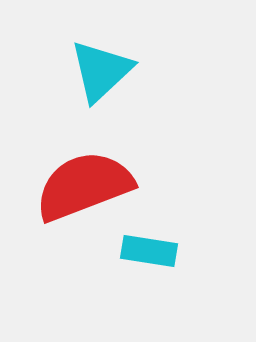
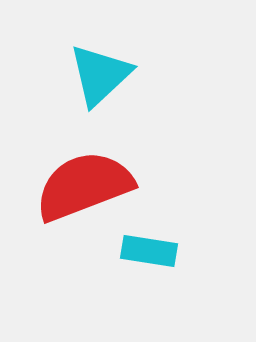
cyan triangle: moved 1 px left, 4 px down
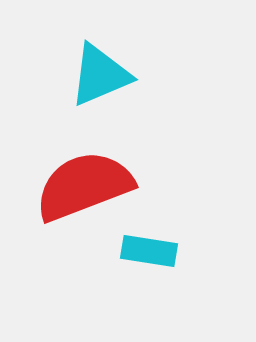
cyan triangle: rotated 20 degrees clockwise
